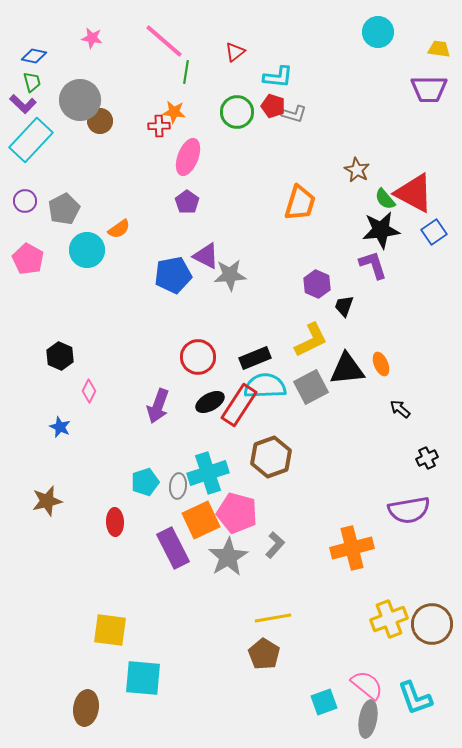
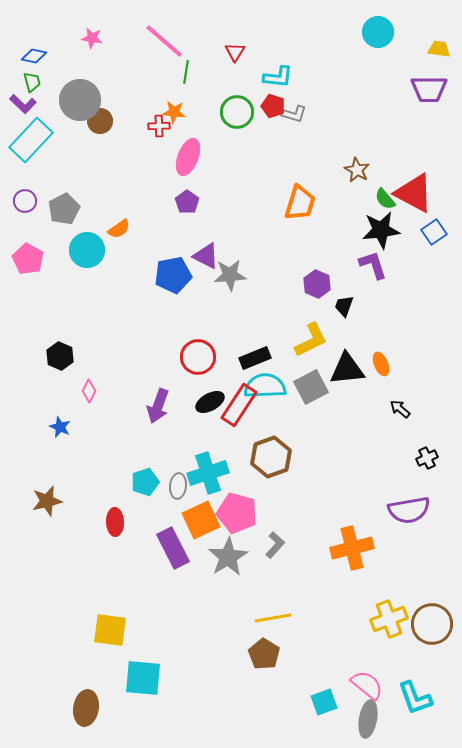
red triangle at (235, 52): rotated 20 degrees counterclockwise
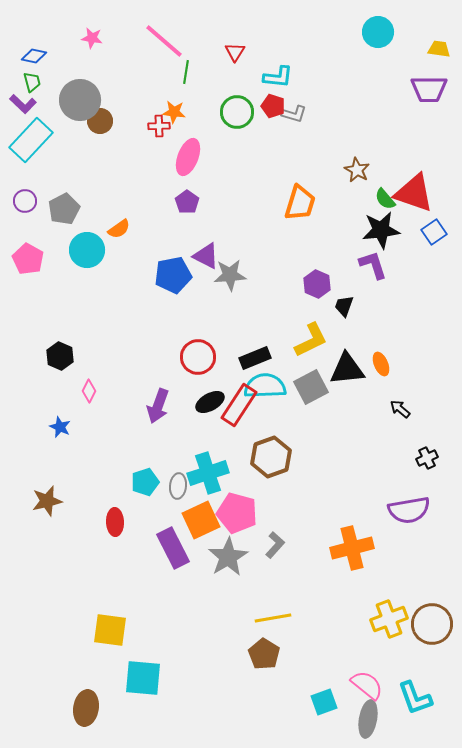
red triangle at (414, 193): rotated 9 degrees counterclockwise
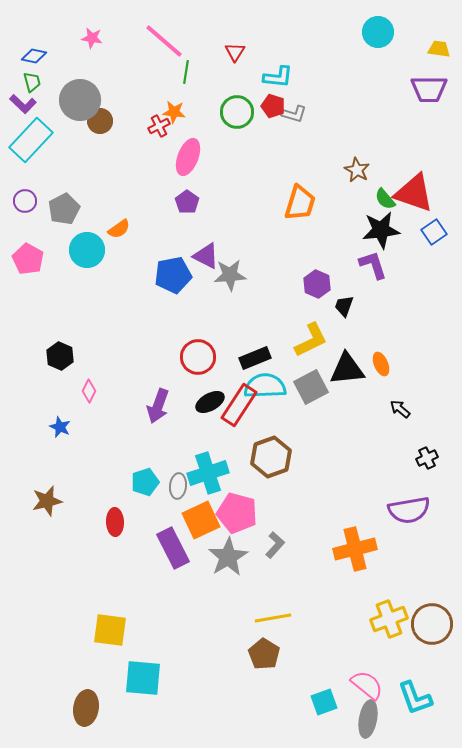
red cross at (159, 126): rotated 25 degrees counterclockwise
orange cross at (352, 548): moved 3 px right, 1 px down
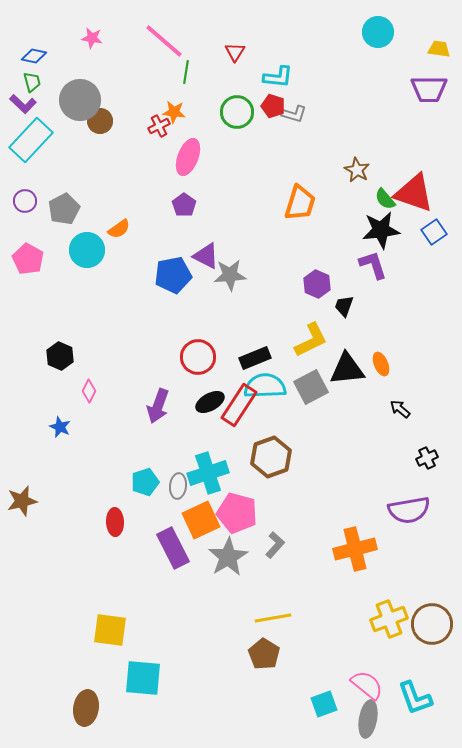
purple pentagon at (187, 202): moved 3 px left, 3 px down
brown star at (47, 501): moved 25 px left
cyan square at (324, 702): moved 2 px down
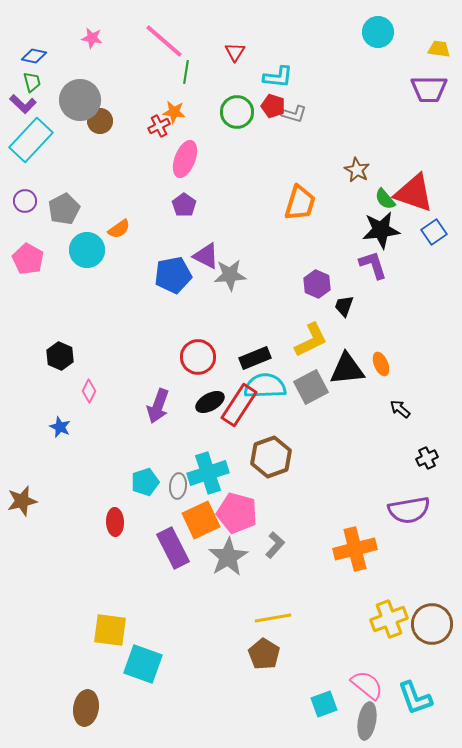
pink ellipse at (188, 157): moved 3 px left, 2 px down
cyan square at (143, 678): moved 14 px up; rotated 15 degrees clockwise
gray ellipse at (368, 719): moved 1 px left, 2 px down
